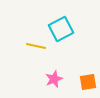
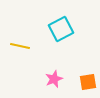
yellow line: moved 16 px left
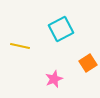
orange square: moved 19 px up; rotated 24 degrees counterclockwise
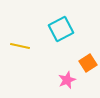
pink star: moved 13 px right, 1 px down
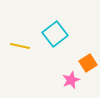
cyan square: moved 6 px left, 5 px down; rotated 10 degrees counterclockwise
pink star: moved 4 px right
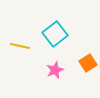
pink star: moved 16 px left, 10 px up
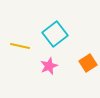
pink star: moved 6 px left, 4 px up
